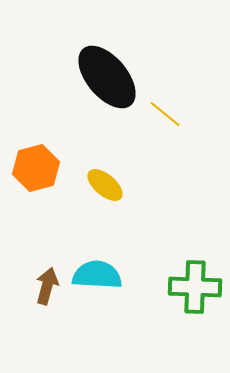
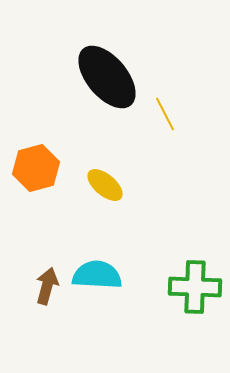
yellow line: rotated 24 degrees clockwise
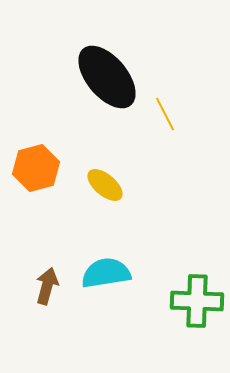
cyan semicircle: moved 9 px right, 2 px up; rotated 12 degrees counterclockwise
green cross: moved 2 px right, 14 px down
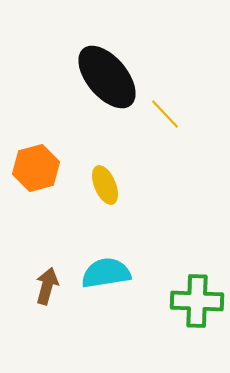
yellow line: rotated 16 degrees counterclockwise
yellow ellipse: rotated 27 degrees clockwise
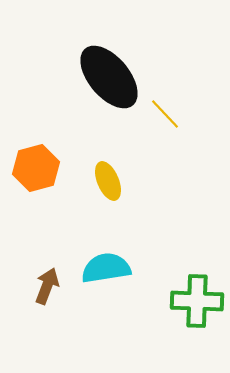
black ellipse: moved 2 px right
yellow ellipse: moved 3 px right, 4 px up
cyan semicircle: moved 5 px up
brown arrow: rotated 6 degrees clockwise
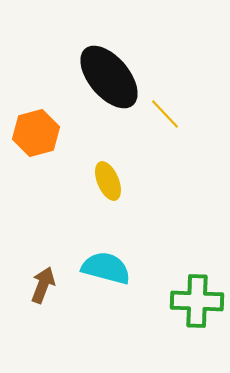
orange hexagon: moved 35 px up
cyan semicircle: rotated 24 degrees clockwise
brown arrow: moved 4 px left, 1 px up
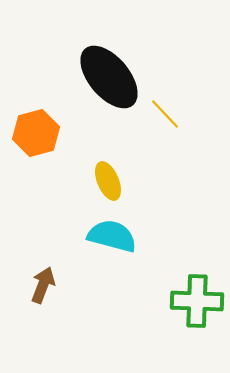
cyan semicircle: moved 6 px right, 32 px up
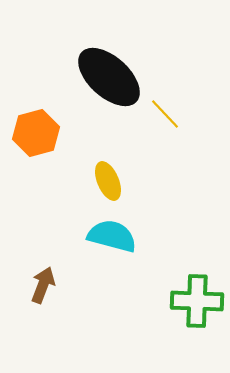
black ellipse: rotated 8 degrees counterclockwise
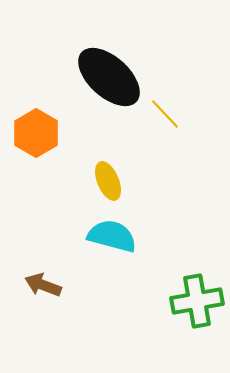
orange hexagon: rotated 15 degrees counterclockwise
brown arrow: rotated 90 degrees counterclockwise
green cross: rotated 12 degrees counterclockwise
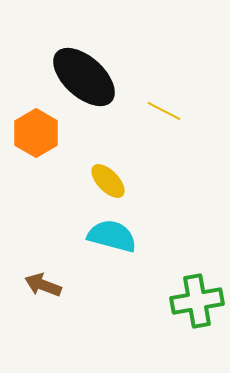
black ellipse: moved 25 px left
yellow line: moved 1 px left, 3 px up; rotated 20 degrees counterclockwise
yellow ellipse: rotated 21 degrees counterclockwise
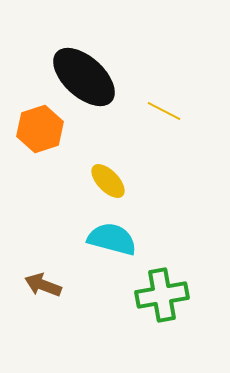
orange hexagon: moved 4 px right, 4 px up; rotated 12 degrees clockwise
cyan semicircle: moved 3 px down
green cross: moved 35 px left, 6 px up
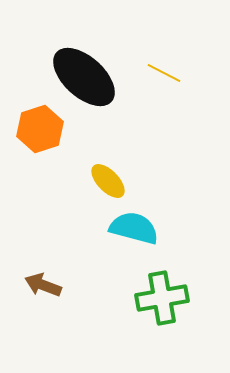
yellow line: moved 38 px up
cyan semicircle: moved 22 px right, 11 px up
green cross: moved 3 px down
